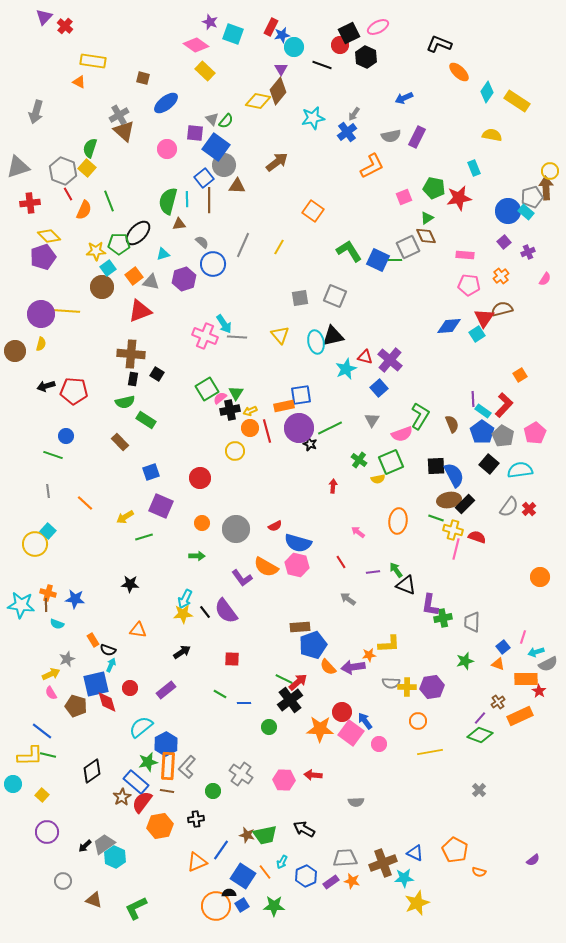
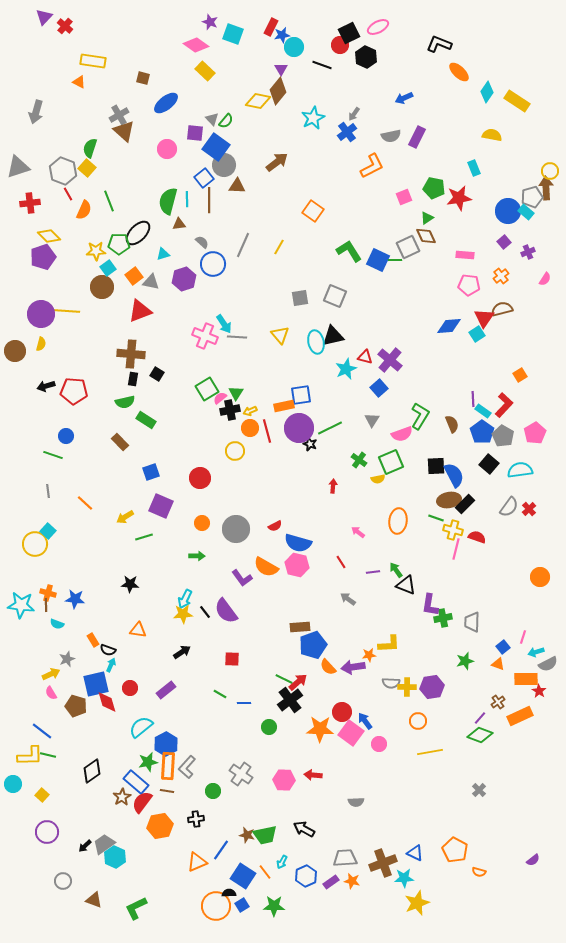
cyan star at (313, 118): rotated 15 degrees counterclockwise
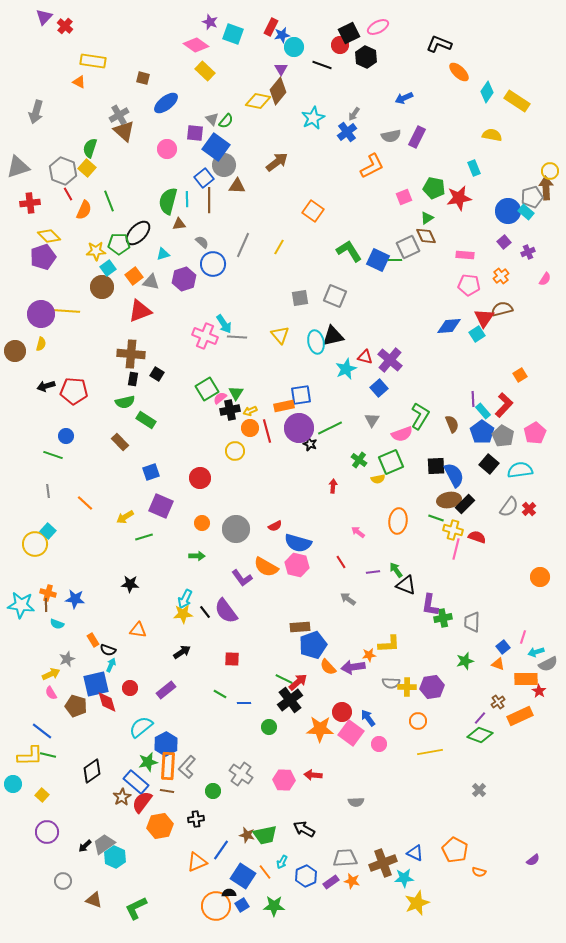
cyan rectangle at (483, 411): rotated 14 degrees clockwise
blue arrow at (365, 721): moved 3 px right, 3 px up
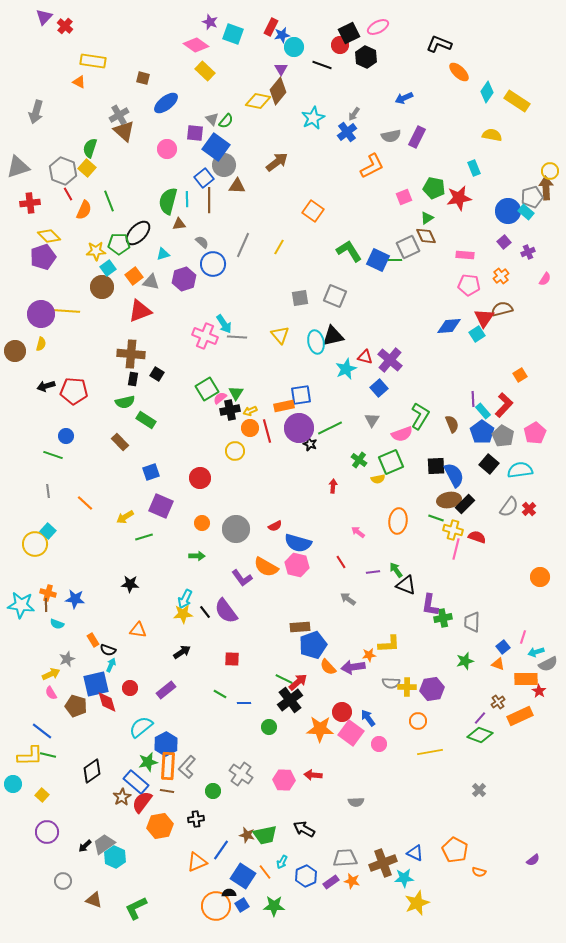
purple hexagon at (432, 687): moved 2 px down
